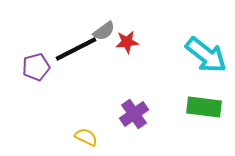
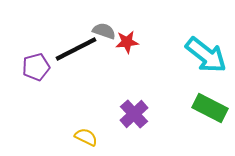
gray semicircle: rotated 125 degrees counterclockwise
green rectangle: moved 6 px right, 1 px down; rotated 20 degrees clockwise
purple cross: rotated 8 degrees counterclockwise
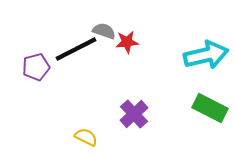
cyan arrow: rotated 51 degrees counterclockwise
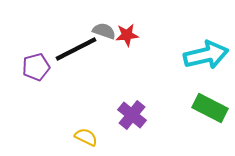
red star: moved 7 px up
purple cross: moved 2 px left, 1 px down; rotated 8 degrees counterclockwise
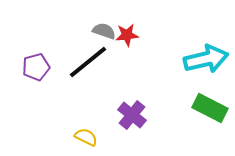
black line: moved 12 px right, 13 px down; rotated 12 degrees counterclockwise
cyan arrow: moved 4 px down
